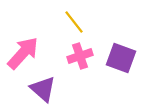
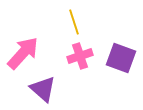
yellow line: rotated 20 degrees clockwise
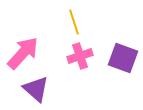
purple square: moved 2 px right
purple triangle: moved 7 px left
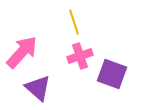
pink arrow: moved 1 px left, 1 px up
purple square: moved 11 px left, 16 px down
purple triangle: moved 2 px right, 1 px up
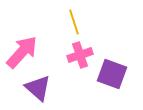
pink cross: moved 1 px up
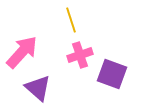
yellow line: moved 3 px left, 2 px up
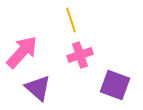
purple square: moved 3 px right, 11 px down
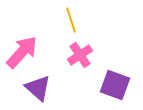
pink cross: rotated 15 degrees counterclockwise
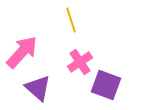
pink cross: moved 7 px down
purple square: moved 9 px left
